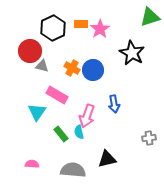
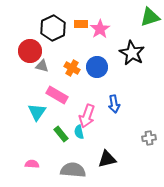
blue circle: moved 4 px right, 3 px up
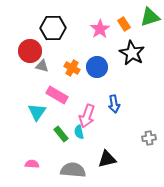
orange rectangle: moved 43 px right; rotated 56 degrees clockwise
black hexagon: rotated 25 degrees clockwise
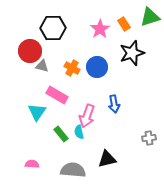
black star: rotated 25 degrees clockwise
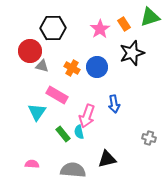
green rectangle: moved 2 px right
gray cross: rotated 24 degrees clockwise
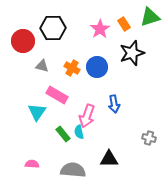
red circle: moved 7 px left, 10 px up
black triangle: moved 2 px right; rotated 12 degrees clockwise
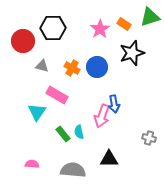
orange rectangle: rotated 24 degrees counterclockwise
pink arrow: moved 15 px right
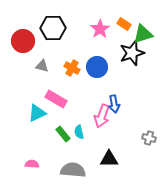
green triangle: moved 7 px left, 17 px down
pink rectangle: moved 1 px left, 4 px down
cyan triangle: moved 1 px down; rotated 30 degrees clockwise
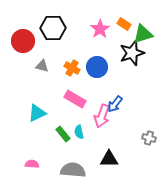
pink rectangle: moved 19 px right
blue arrow: moved 1 px right; rotated 48 degrees clockwise
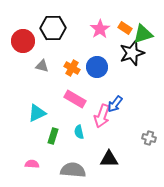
orange rectangle: moved 1 px right, 4 px down
green rectangle: moved 10 px left, 2 px down; rotated 56 degrees clockwise
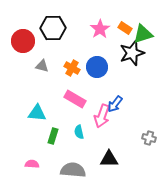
cyan triangle: rotated 30 degrees clockwise
